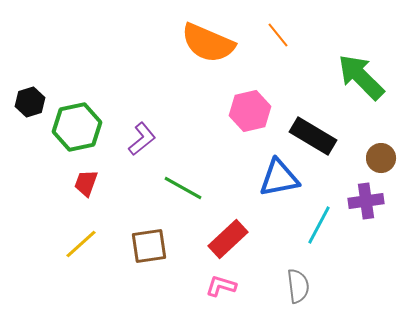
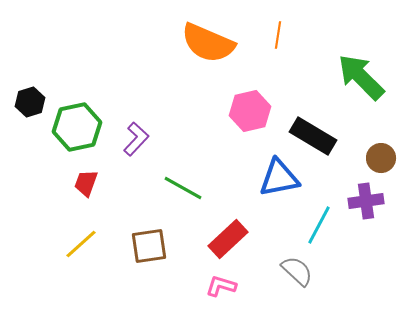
orange line: rotated 48 degrees clockwise
purple L-shape: moved 6 px left; rotated 8 degrees counterclockwise
gray semicircle: moved 1 px left, 15 px up; rotated 40 degrees counterclockwise
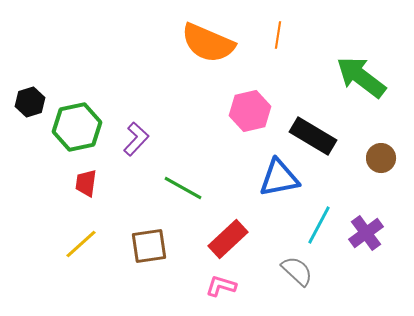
green arrow: rotated 8 degrees counterclockwise
red trapezoid: rotated 12 degrees counterclockwise
purple cross: moved 32 px down; rotated 28 degrees counterclockwise
